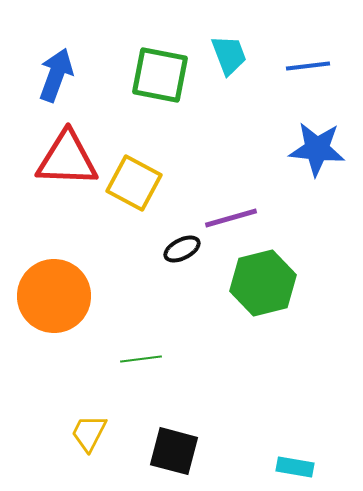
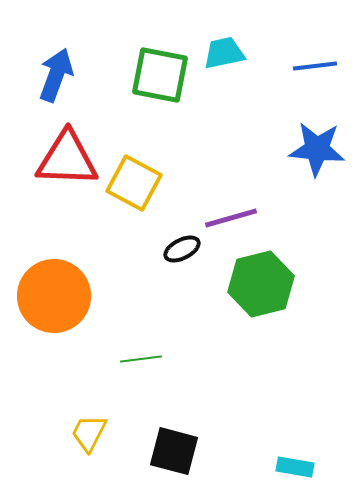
cyan trapezoid: moved 5 px left, 2 px up; rotated 81 degrees counterclockwise
blue line: moved 7 px right
green hexagon: moved 2 px left, 1 px down
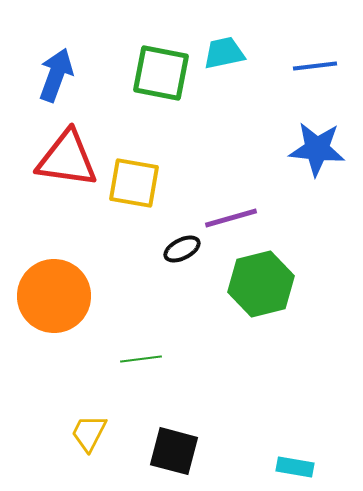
green square: moved 1 px right, 2 px up
red triangle: rotated 6 degrees clockwise
yellow square: rotated 18 degrees counterclockwise
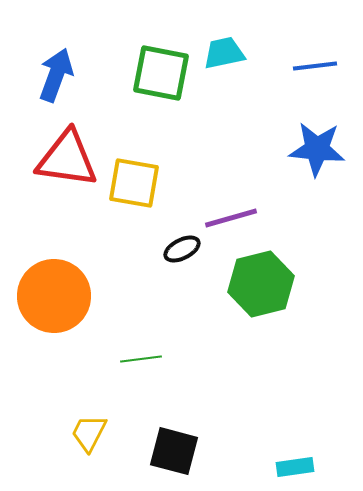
cyan rectangle: rotated 18 degrees counterclockwise
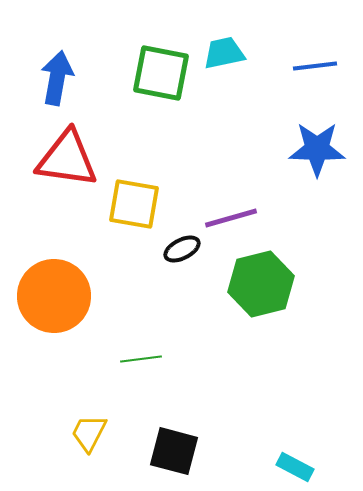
blue arrow: moved 1 px right, 3 px down; rotated 10 degrees counterclockwise
blue star: rotated 4 degrees counterclockwise
yellow square: moved 21 px down
cyan rectangle: rotated 36 degrees clockwise
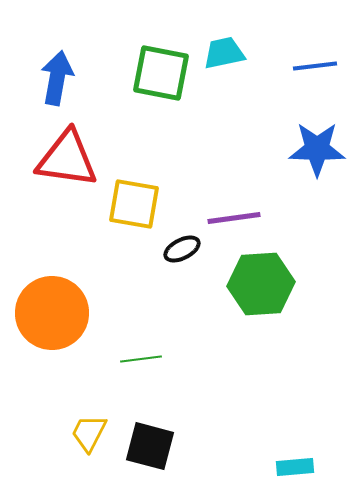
purple line: moved 3 px right; rotated 8 degrees clockwise
green hexagon: rotated 10 degrees clockwise
orange circle: moved 2 px left, 17 px down
black square: moved 24 px left, 5 px up
cyan rectangle: rotated 33 degrees counterclockwise
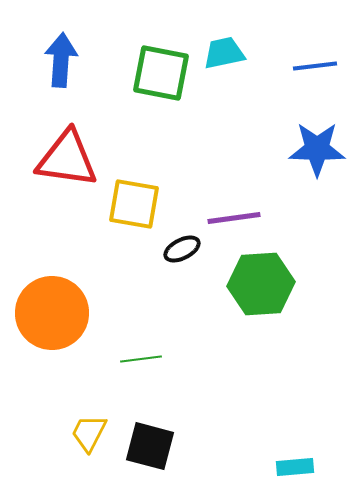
blue arrow: moved 4 px right, 18 px up; rotated 6 degrees counterclockwise
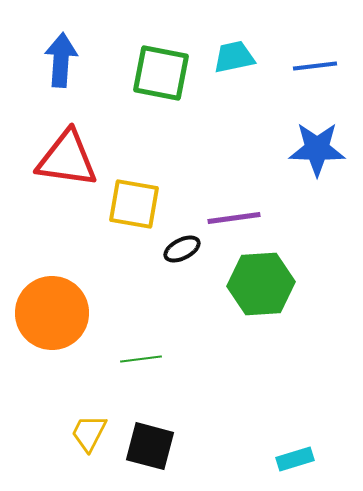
cyan trapezoid: moved 10 px right, 4 px down
cyan rectangle: moved 8 px up; rotated 12 degrees counterclockwise
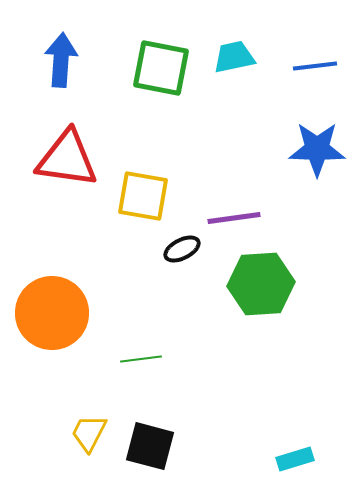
green square: moved 5 px up
yellow square: moved 9 px right, 8 px up
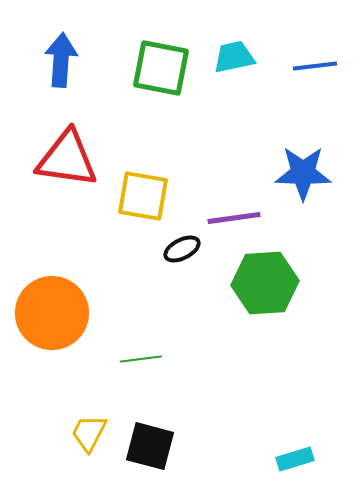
blue star: moved 14 px left, 24 px down
green hexagon: moved 4 px right, 1 px up
